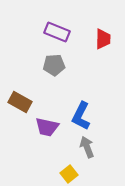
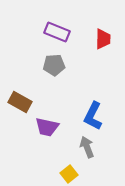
blue L-shape: moved 12 px right
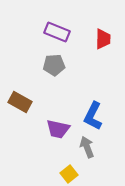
purple trapezoid: moved 11 px right, 2 px down
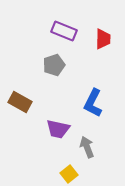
purple rectangle: moved 7 px right, 1 px up
gray pentagon: rotated 15 degrees counterclockwise
blue L-shape: moved 13 px up
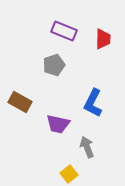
purple trapezoid: moved 5 px up
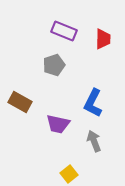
gray arrow: moved 7 px right, 6 px up
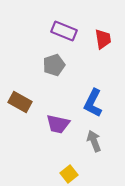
red trapezoid: rotated 10 degrees counterclockwise
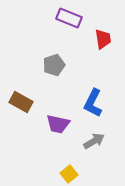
purple rectangle: moved 5 px right, 13 px up
brown rectangle: moved 1 px right
gray arrow: rotated 80 degrees clockwise
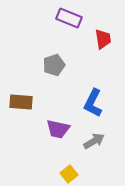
brown rectangle: rotated 25 degrees counterclockwise
purple trapezoid: moved 5 px down
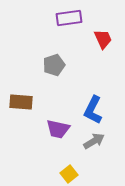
purple rectangle: rotated 30 degrees counterclockwise
red trapezoid: rotated 15 degrees counterclockwise
blue L-shape: moved 7 px down
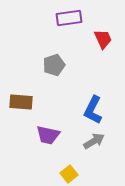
purple trapezoid: moved 10 px left, 6 px down
